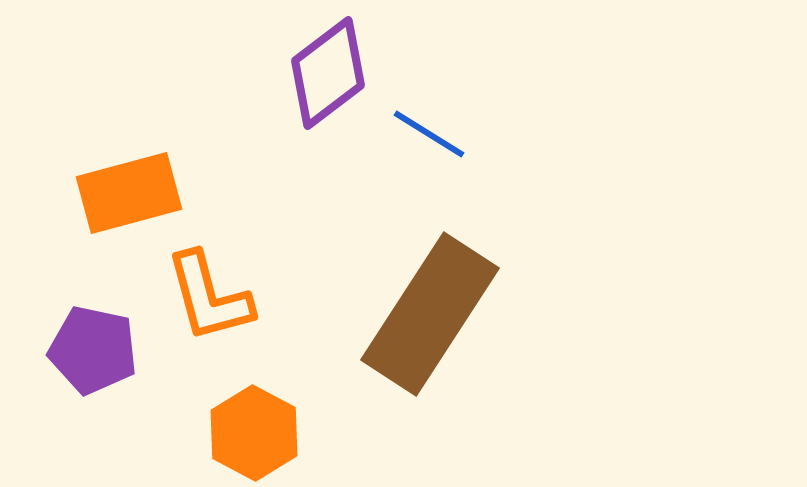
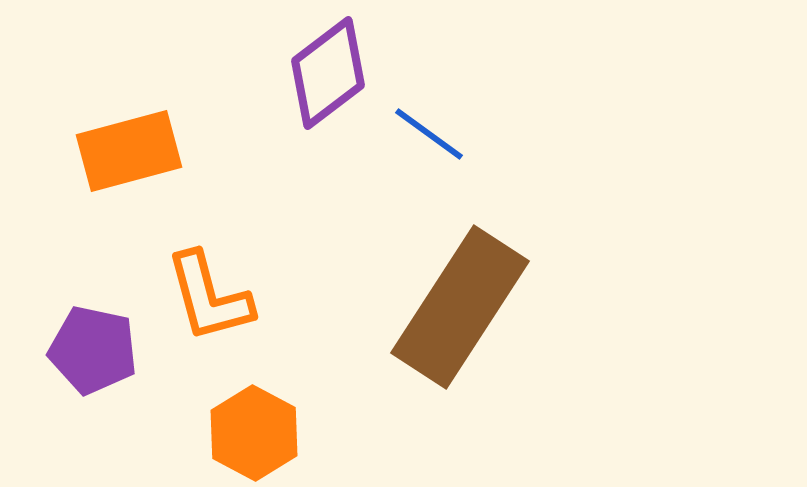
blue line: rotated 4 degrees clockwise
orange rectangle: moved 42 px up
brown rectangle: moved 30 px right, 7 px up
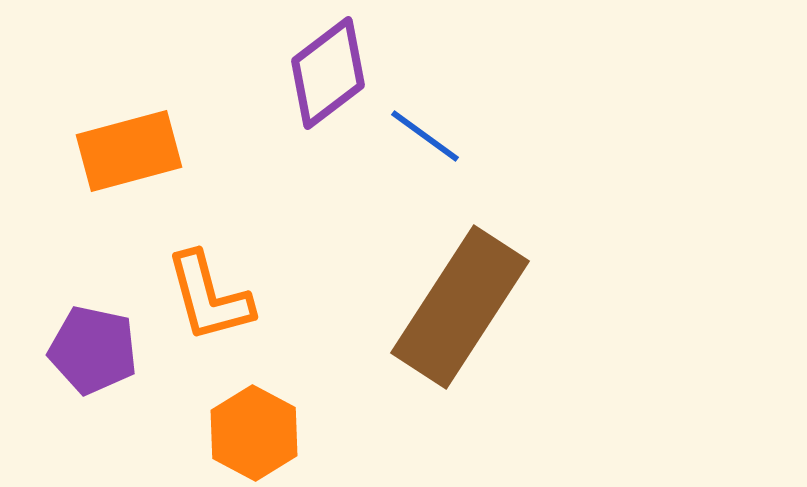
blue line: moved 4 px left, 2 px down
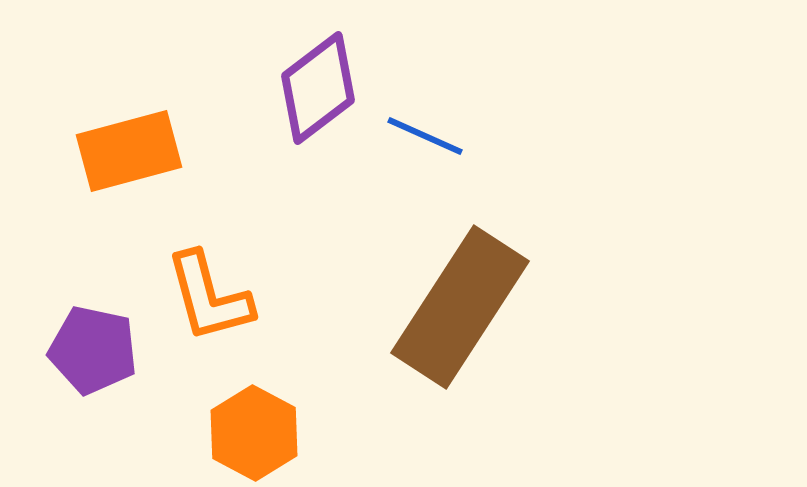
purple diamond: moved 10 px left, 15 px down
blue line: rotated 12 degrees counterclockwise
